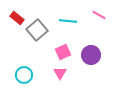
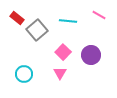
pink square: rotated 21 degrees counterclockwise
cyan circle: moved 1 px up
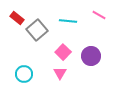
purple circle: moved 1 px down
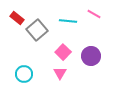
pink line: moved 5 px left, 1 px up
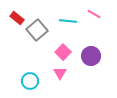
cyan circle: moved 6 px right, 7 px down
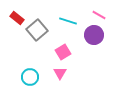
pink line: moved 5 px right, 1 px down
cyan line: rotated 12 degrees clockwise
pink square: rotated 14 degrees clockwise
purple circle: moved 3 px right, 21 px up
cyan circle: moved 4 px up
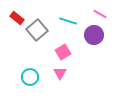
pink line: moved 1 px right, 1 px up
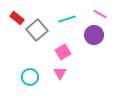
cyan line: moved 1 px left, 2 px up; rotated 36 degrees counterclockwise
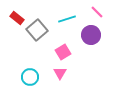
pink line: moved 3 px left, 2 px up; rotated 16 degrees clockwise
purple circle: moved 3 px left
